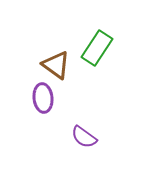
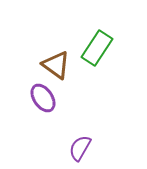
purple ellipse: rotated 28 degrees counterclockwise
purple semicircle: moved 4 px left, 11 px down; rotated 84 degrees clockwise
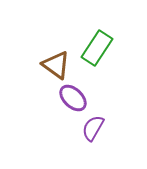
purple ellipse: moved 30 px right; rotated 12 degrees counterclockwise
purple semicircle: moved 13 px right, 20 px up
